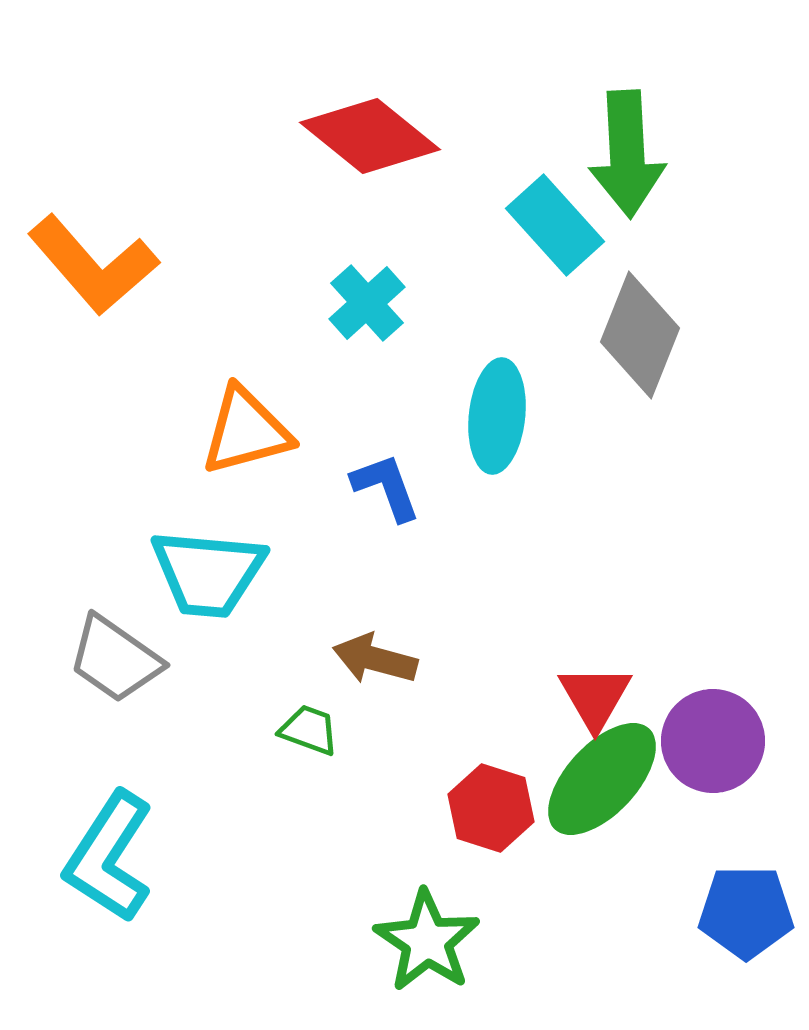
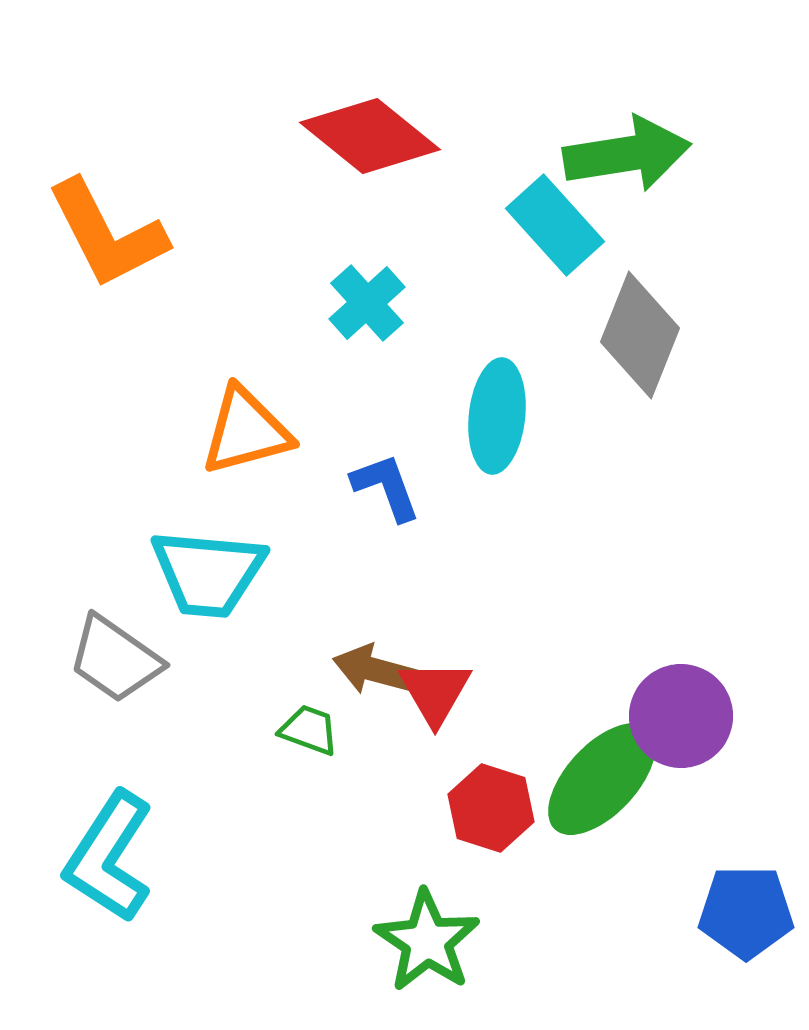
green arrow: rotated 96 degrees counterclockwise
orange L-shape: moved 14 px right, 31 px up; rotated 14 degrees clockwise
brown arrow: moved 11 px down
red triangle: moved 160 px left, 5 px up
purple circle: moved 32 px left, 25 px up
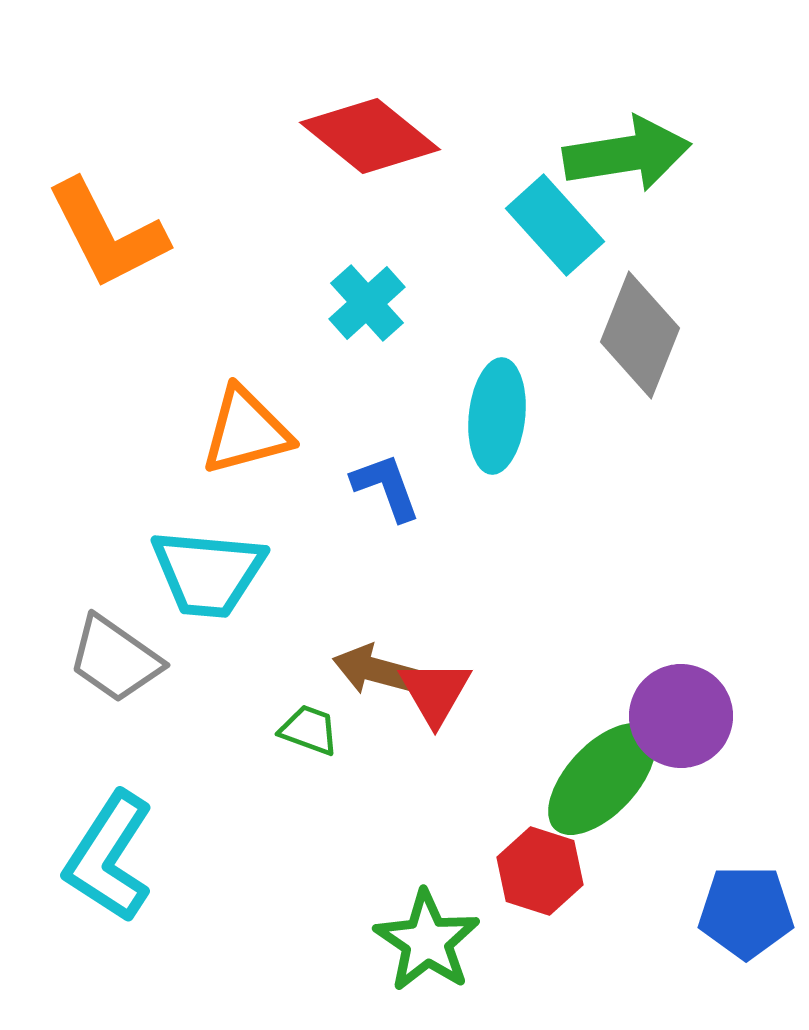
red hexagon: moved 49 px right, 63 px down
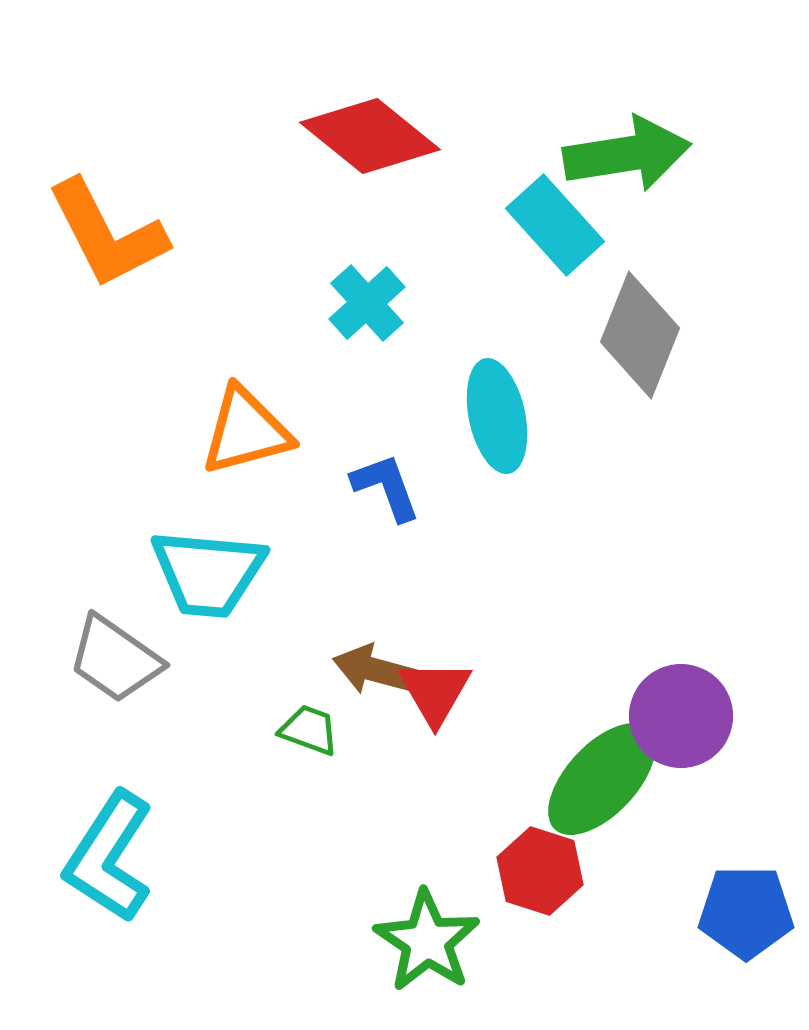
cyan ellipse: rotated 18 degrees counterclockwise
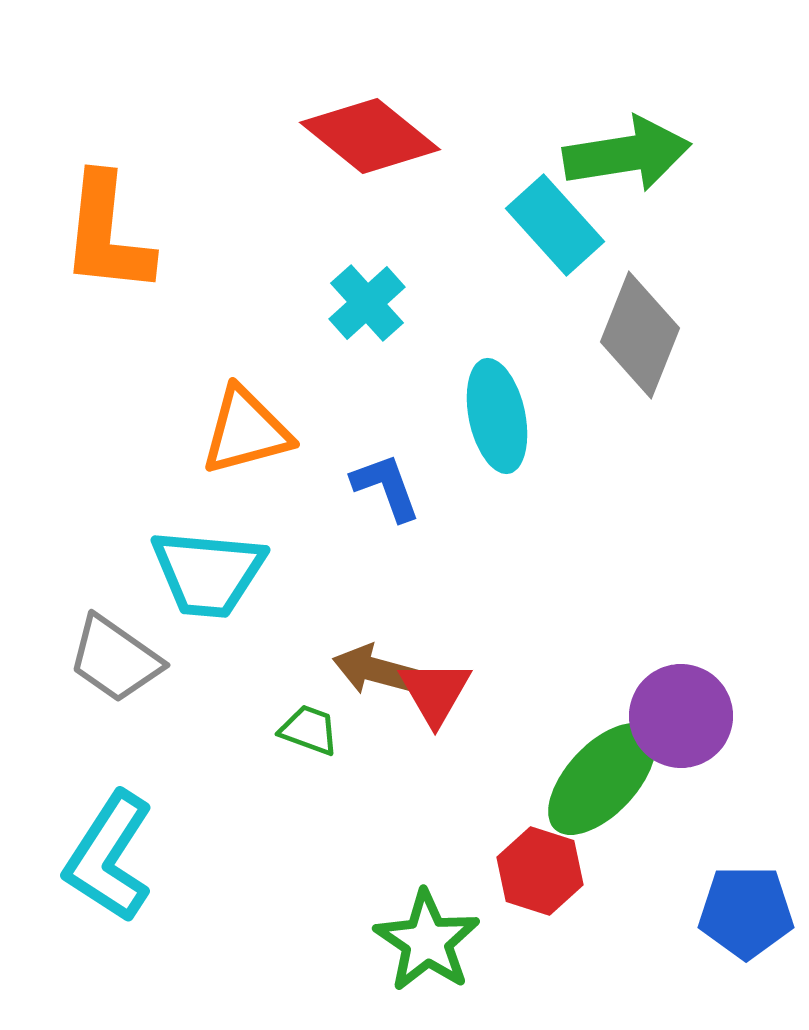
orange L-shape: rotated 33 degrees clockwise
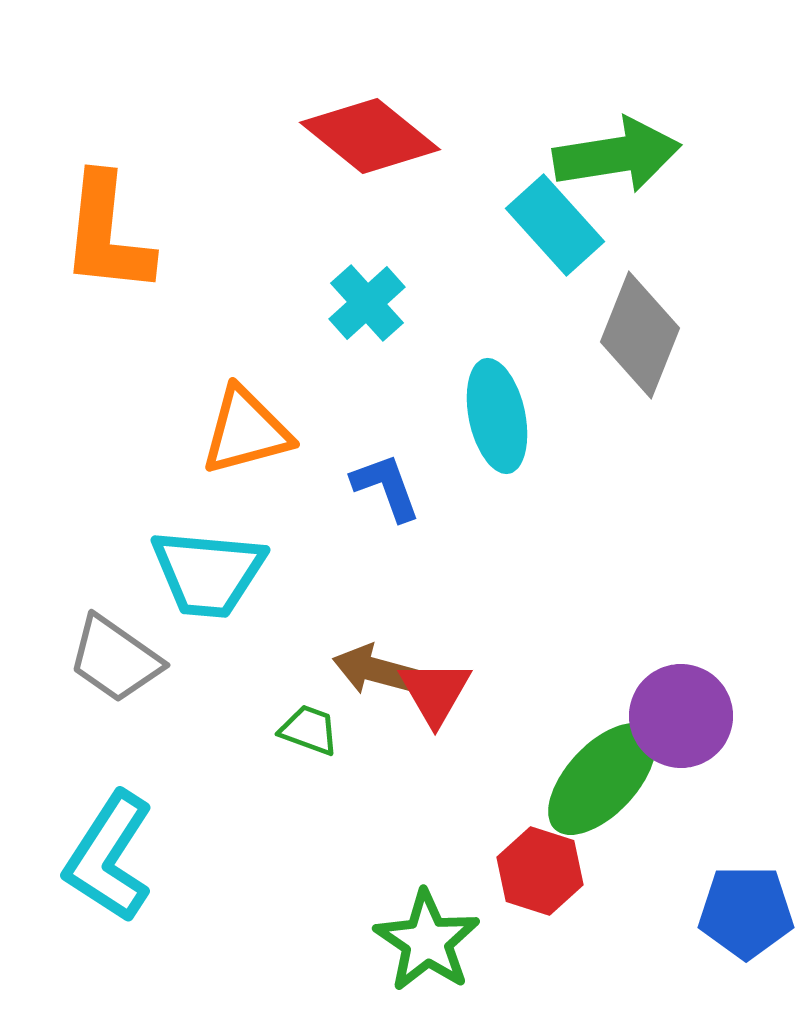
green arrow: moved 10 px left, 1 px down
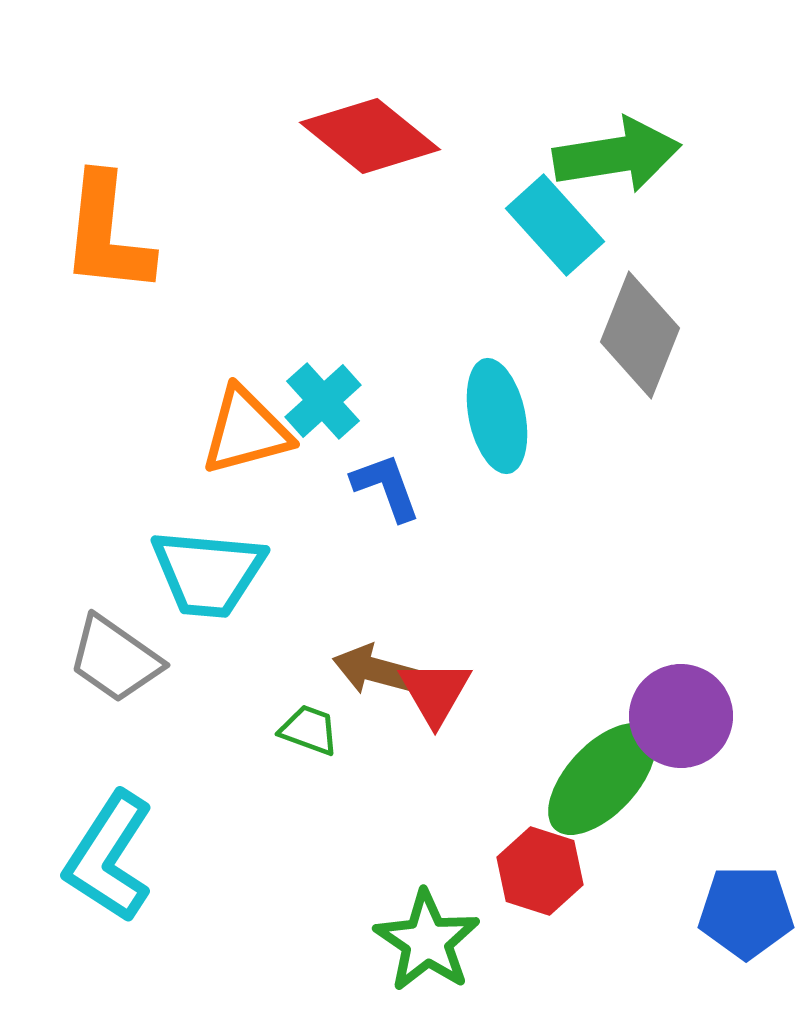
cyan cross: moved 44 px left, 98 px down
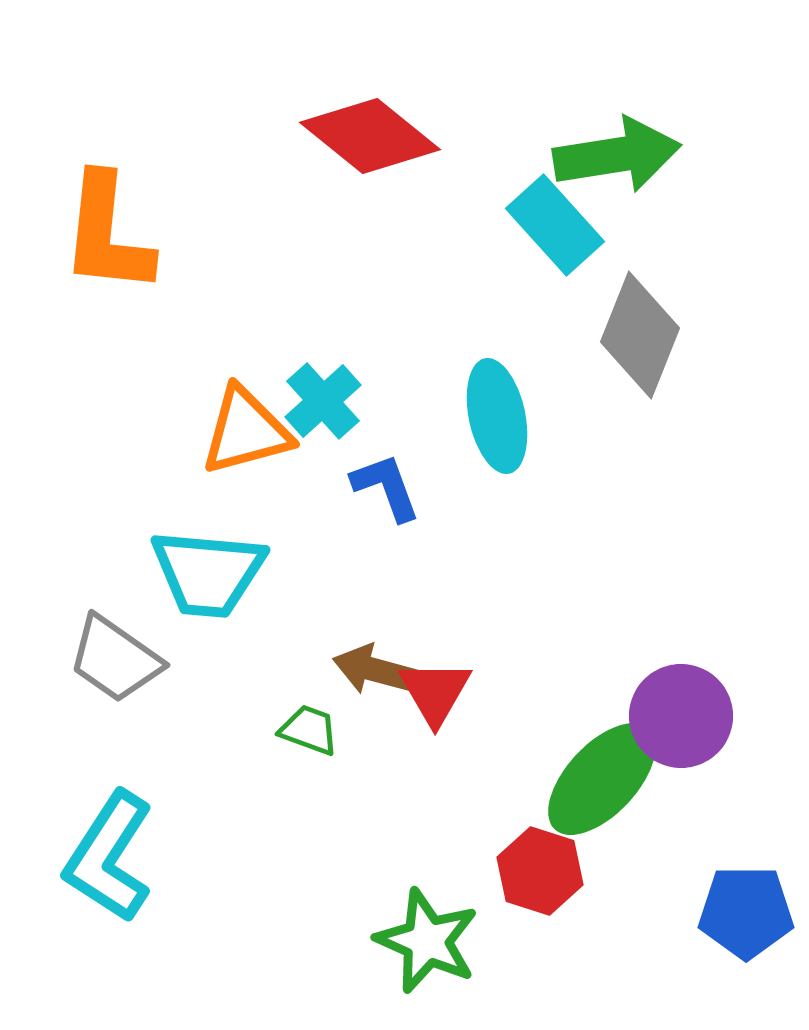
green star: rotated 10 degrees counterclockwise
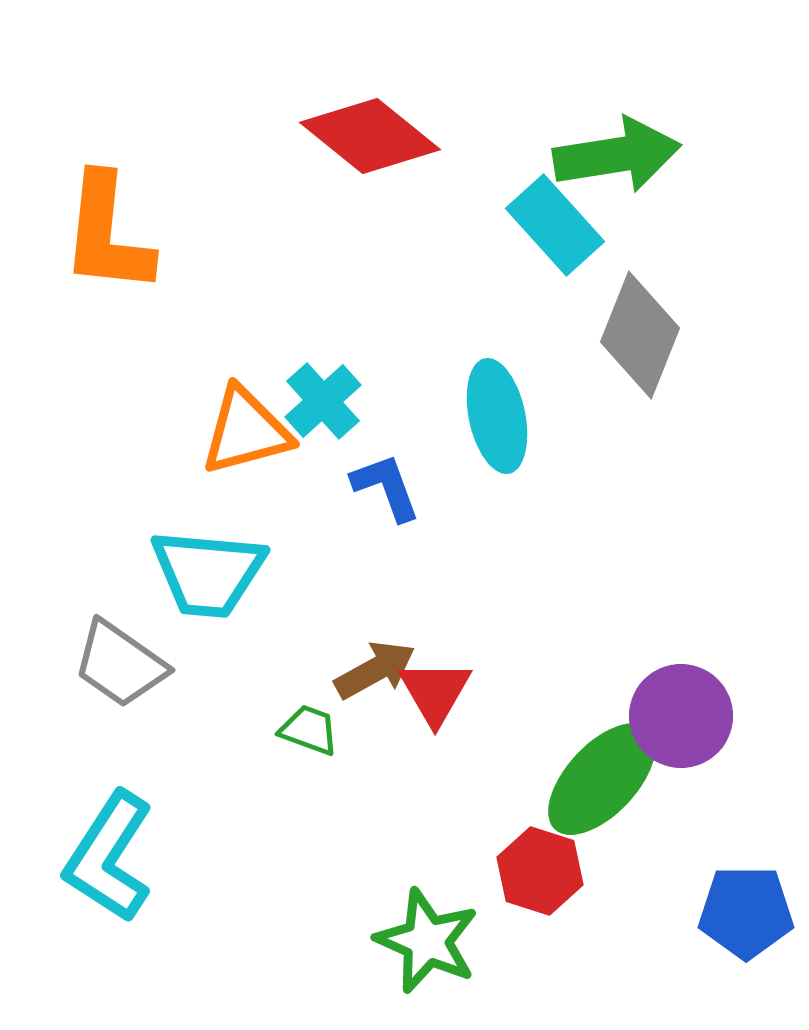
gray trapezoid: moved 5 px right, 5 px down
brown arrow: rotated 136 degrees clockwise
